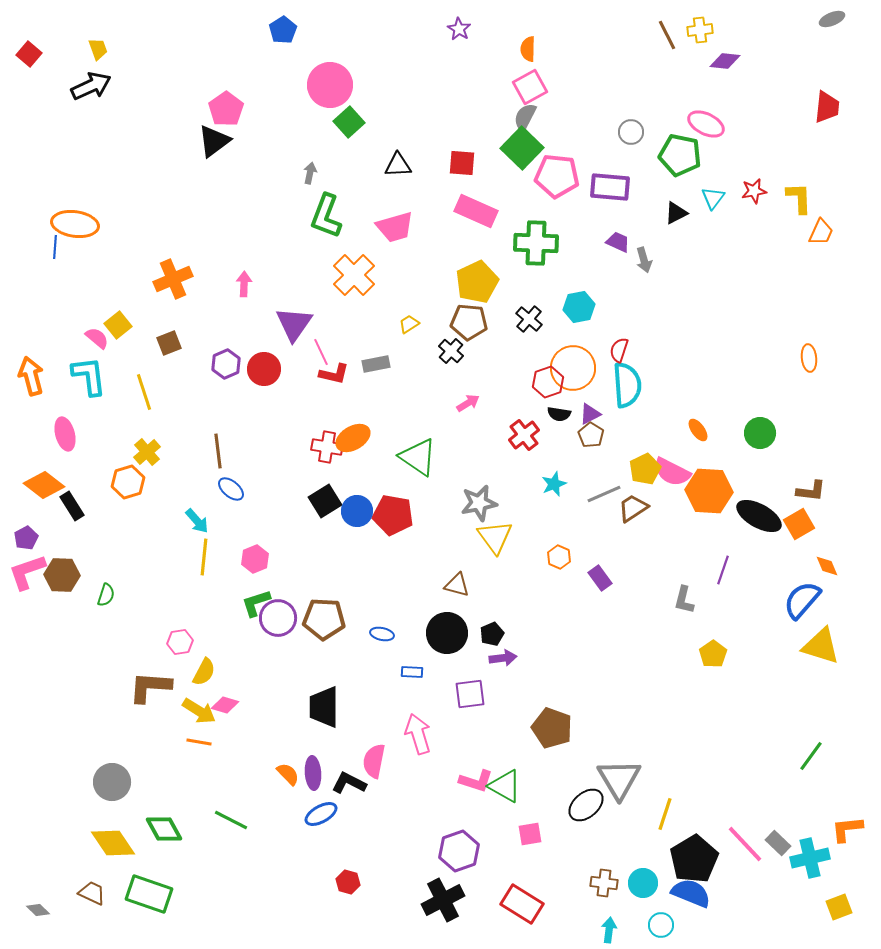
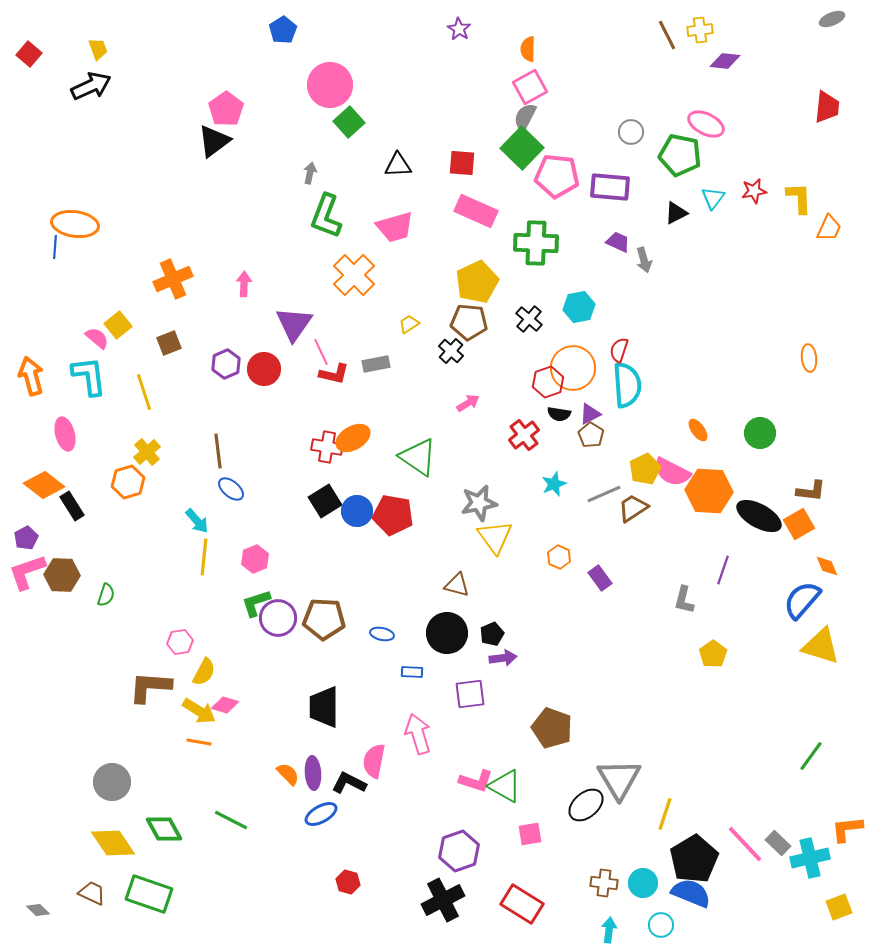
orange trapezoid at (821, 232): moved 8 px right, 4 px up
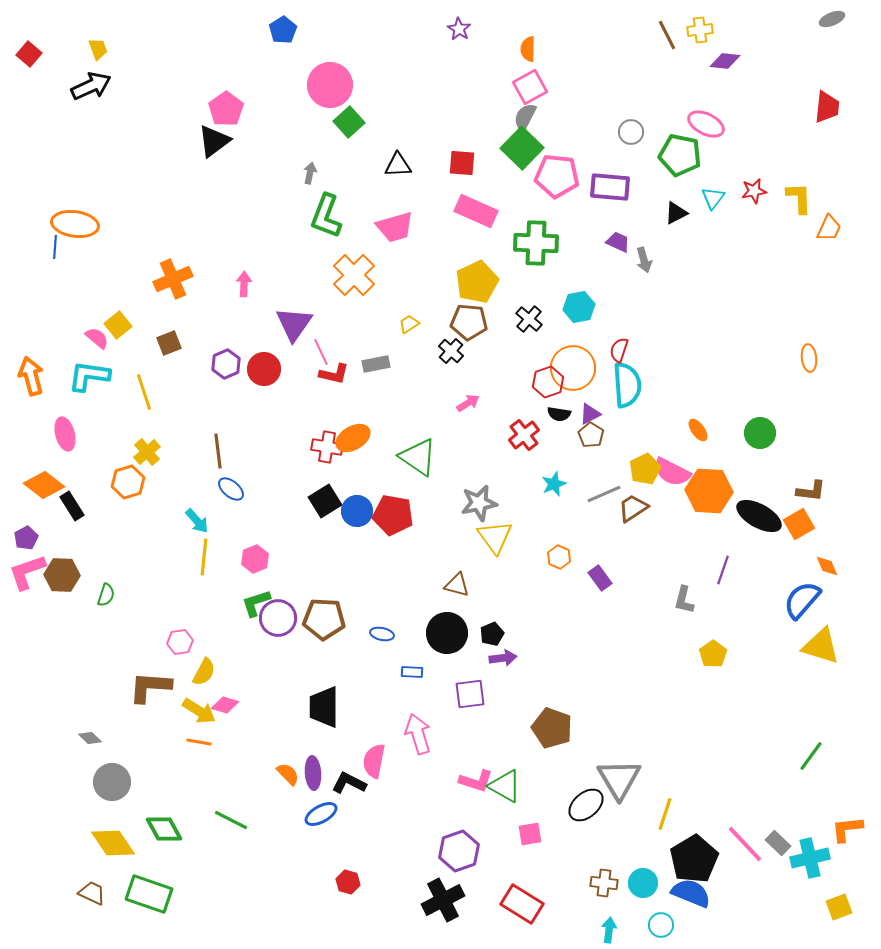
cyan L-shape at (89, 376): rotated 75 degrees counterclockwise
gray diamond at (38, 910): moved 52 px right, 172 px up
